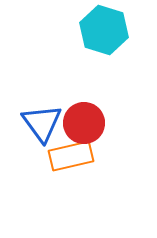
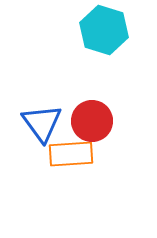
red circle: moved 8 px right, 2 px up
orange rectangle: moved 2 px up; rotated 9 degrees clockwise
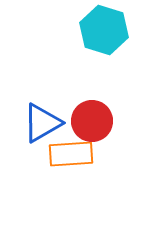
blue triangle: rotated 36 degrees clockwise
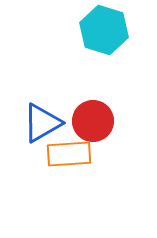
red circle: moved 1 px right
orange rectangle: moved 2 px left
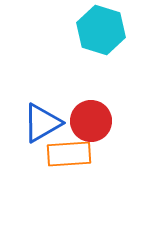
cyan hexagon: moved 3 px left
red circle: moved 2 px left
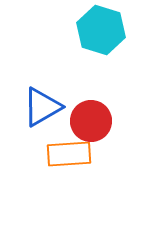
blue triangle: moved 16 px up
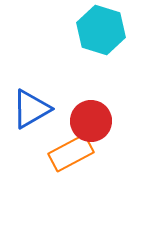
blue triangle: moved 11 px left, 2 px down
orange rectangle: moved 2 px right, 1 px up; rotated 24 degrees counterclockwise
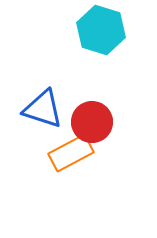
blue triangle: moved 12 px right; rotated 48 degrees clockwise
red circle: moved 1 px right, 1 px down
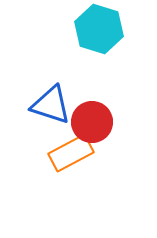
cyan hexagon: moved 2 px left, 1 px up
blue triangle: moved 8 px right, 4 px up
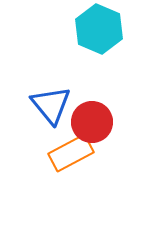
cyan hexagon: rotated 6 degrees clockwise
blue triangle: rotated 33 degrees clockwise
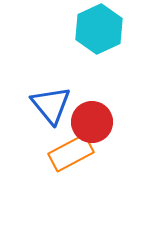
cyan hexagon: rotated 12 degrees clockwise
